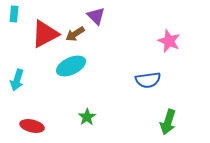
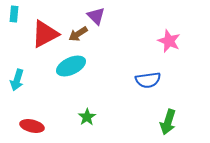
brown arrow: moved 3 px right
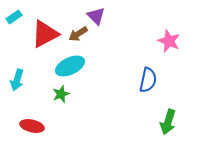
cyan rectangle: moved 3 px down; rotated 49 degrees clockwise
cyan ellipse: moved 1 px left
blue semicircle: rotated 70 degrees counterclockwise
green star: moved 26 px left, 23 px up; rotated 12 degrees clockwise
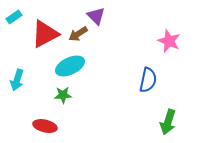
green star: moved 2 px right, 1 px down; rotated 18 degrees clockwise
red ellipse: moved 13 px right
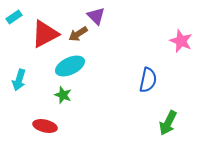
pink star: moved 12 px right
cyan arrow: moved 2 px right
green star: rotated 24 degrees clockwise
green arrow: moved 1 px down; rotated 10 degrees clockwise
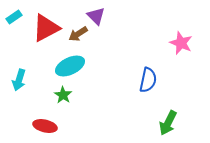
red triangle: moved 1 px right, 6 px up
pink star: moved 2 px down
green star: rotated 12 degrees clockwise
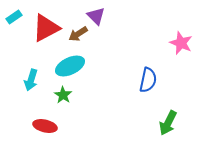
cyan arrow: moved 12 px right
